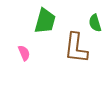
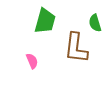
pink semicircle: moved 8 px right, 8 px down
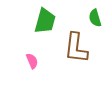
green semicircle: moved 5 px up
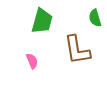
green trapezoid: moved 3 px left
brown L-shape: moved 1 px right, 2 px down; rotated 16 degrees counterclockwise
